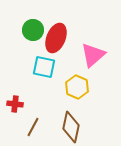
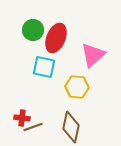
yellow hexagon: rotated 20 degrees counterclockwise
red cross: moved 7 px right, 14 px down
brown line: rotated 42 degrees clockwise
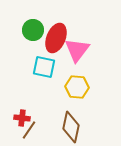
pink triangle: moved 16 px left, 5 px up; rotated 12 degrees counterclockwise
brown line: moved 4 px left, 3 px down; rotated 36 degrees counterclockwise
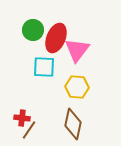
cyan square: rotated 10 degrees counterclockwise
brown diamond: moved 2 px right, 3 px up
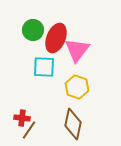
yellow hexagon: rotated 15 degrees clockwise
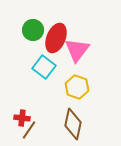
cyan square: rotated 35 degrees clockwise
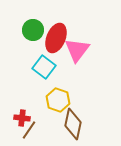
yellow hexagon: moved 19 px left, 13 px down
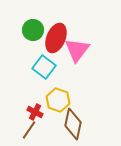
red cross: moved 13 px right, 6 px up; rotated 21 degrees clockwise
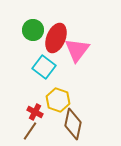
brown line: moved 1 px right, 1 px down
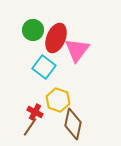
brown line: moved 4 px up
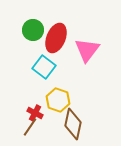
pink triangle: moved 10 px right
red cross: moved 1 px down
